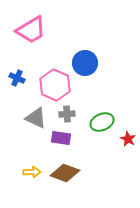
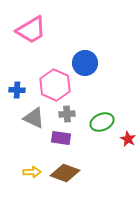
blue cross: moved 12 px down; rotated 21 degrees counterclockwise
gray triangle: moved 2 px left
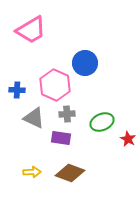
brown diamond: moved 5 px right
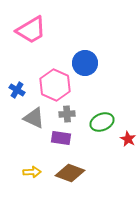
blue cross: rotated 28 degrees clockwise
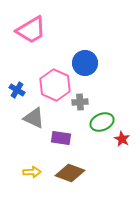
gray cross: moved 13 px right, 12 px up
red star: moved 6 px left
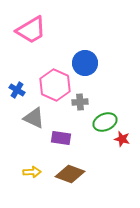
green ellipse: moved 3 px right
red star: rotated 14 degrees counterclockwise
brown diamond: moved 1 px down
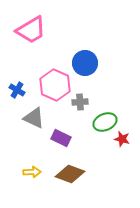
purple rectangle: rotated 18 degrees clockwise
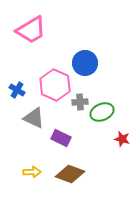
green ellipse: moved 3 px left, 10 px up
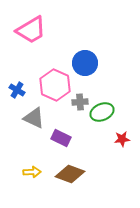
red star: rotated 21 degrees counterclockwise
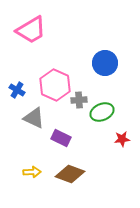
blue circle: moved 20 px right
gray cross: moved 1 px left, 2 px up
